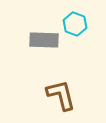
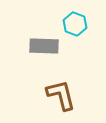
gray rectangle: moved 6 px down
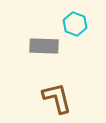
brown L-shape: moved 4 px left, 3 px down
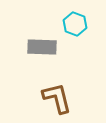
gray rectangle: moved 2 px left, 1 px down
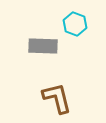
gray rectangle: moved 1 px right, 1 px up
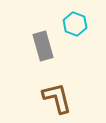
gray rectangle: rotated 72 degrees clockwise
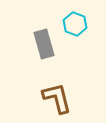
gray rectangle: moved 1 px right, 2 px up
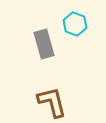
brown L-shape: moved 5 px left, 4 px down
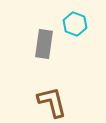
gray rectangle: rotated 24 degrees clockwise
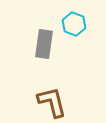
cyan hexagon: moved 1 px left
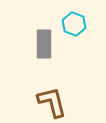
gray rectangle: rotated 8 degrees counterclockwise
